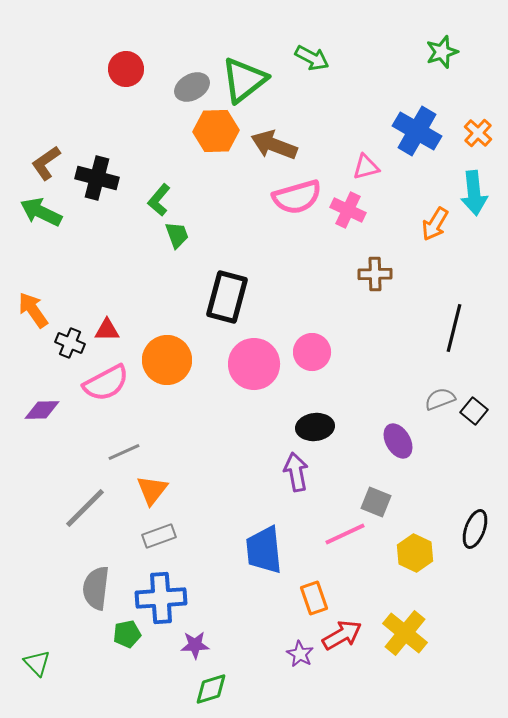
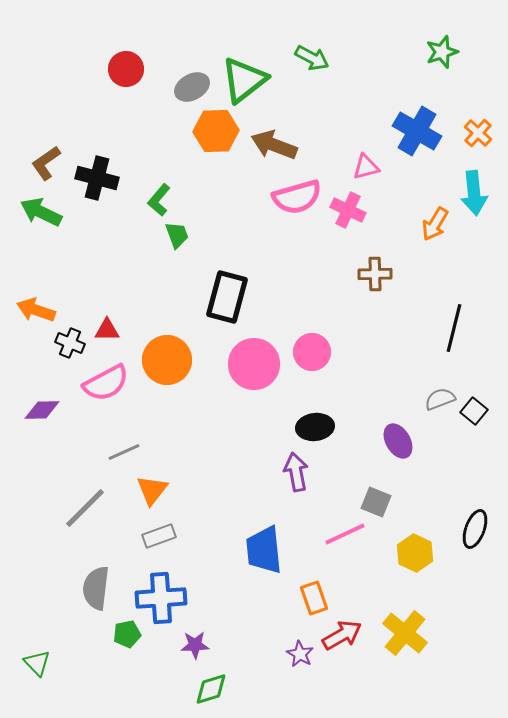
orange arrow at (33, 310): moved 3 px right; rotated 36 degrees counterclockwise
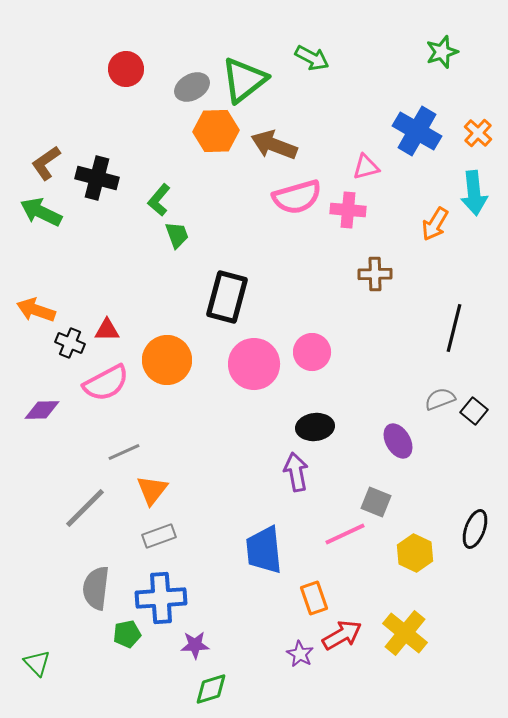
pink cross at (348, 210): rotated 20 degrees counterclockwise
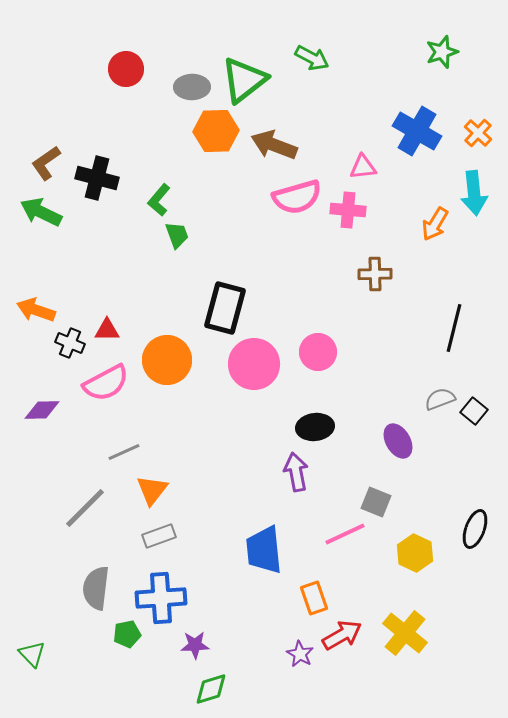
gray ellipse at (192, 87): rotated 28 degrees clockwise
pink triangle at (366, 167): moved 3 px left; rotated 8 degrees clockwise
black rectangle at (227, 297): moved 2 px left, 11 px down
pink circle at (312, 352): moved 6 px right
green triangle at (37, 663): moved 5 px left, 9 px up
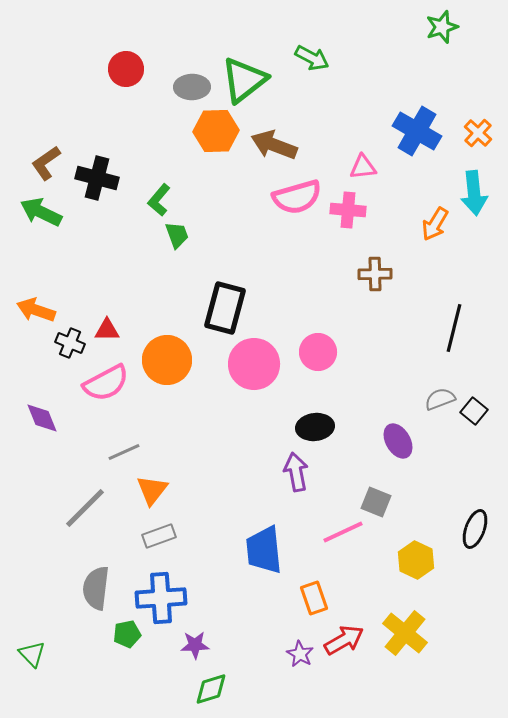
green star at (442, 52): moved 25 px up
purple diamond at (42, 410): moved 8 px down; rotated 69 degrees clockwise
pink line at (345, 534): moved 2 px left, 2 px up
yellow hexagon at (415, 553): moved 1 px right, 7 px down
red arrow at (342, 635): moved 2 px right, 5 px down
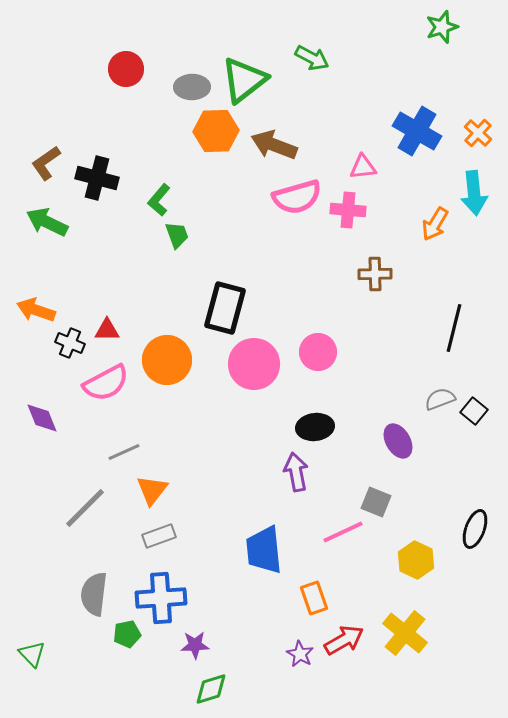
green arrow at (41, 212): moved 6 px right, 10 px down
gray semicircle at (96, 588): moved 2 px left, 6 px down
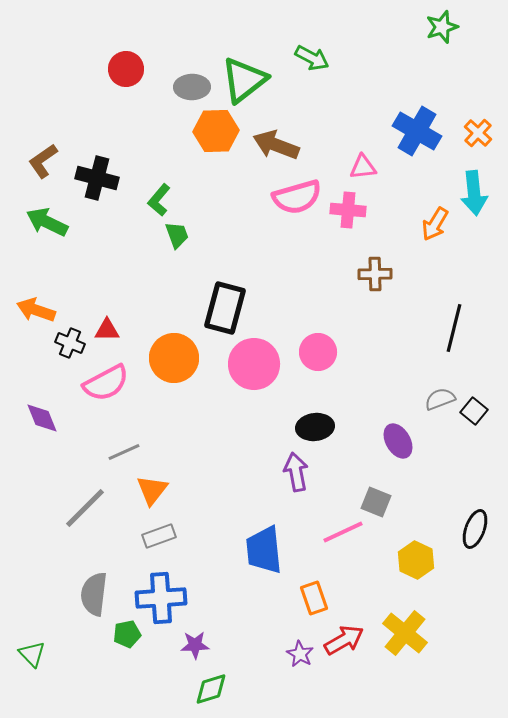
brown arrow at (274, 145): moved 2 px right
brown L-shape at (46, 163): moved 3 px left, 2 px up
orange circle at (167, 360): moved 7 px right, 2 px up
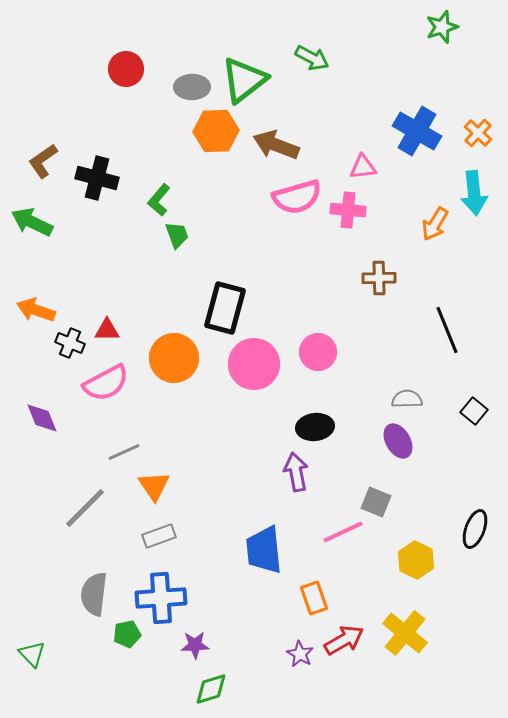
green arrow at (47, 222): moved 15 px left
brown cross at (375, 274): moved 4 px right, 4 px down
black line at (454, 328): moved 7 px left, 2 px down; rotated 36 degrees counterclockwise
gray semicircle at (440, 399): moved 33 px left; rotated 20 degrees clockwise
orange triangle at (152, 490): moved 2 px right, 4 px up; rotated 12 degrees counterclockwise
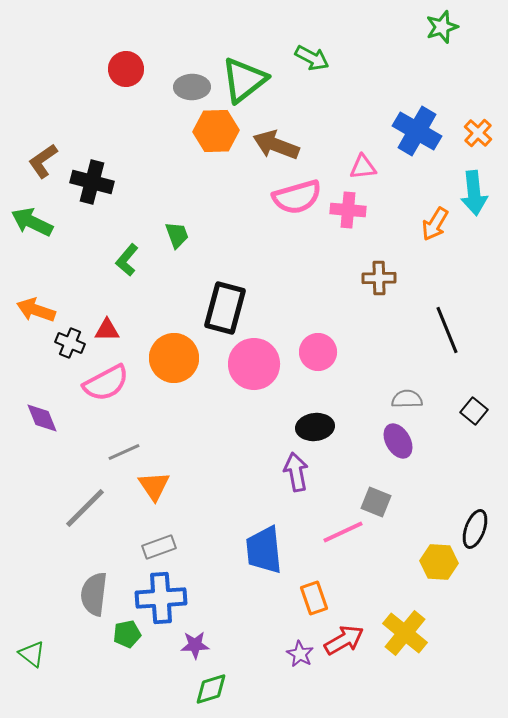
black cross at (97, 178): moved 5 px left, 4 px down
green L-shape at (159, 200): moved 32 px left, 60 px down
gray rectangle at (159, 536): moved 11 px down
yellow hexagon at (416, 560): moved 23 px right, 2 px down; rotated 21 degrees counterclockwise
green triangle at (32, 654): rotated 8 degrees counterclockwise
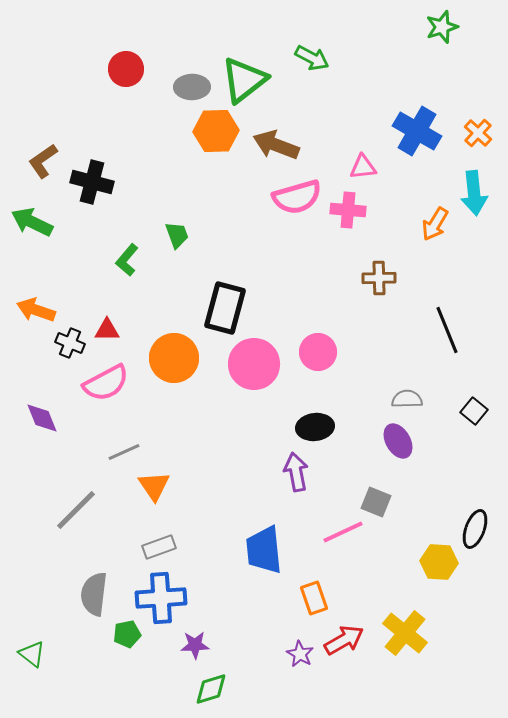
gray line at (85, 508): moved 9 px left, 2 px down
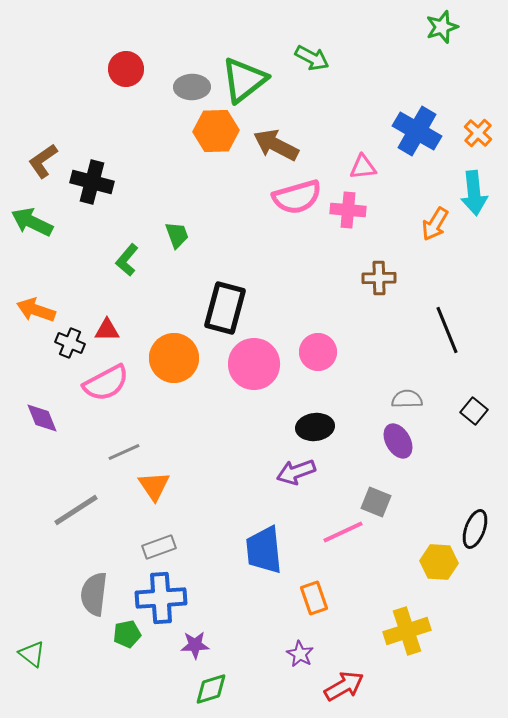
brown arrow at (276, 145): rotated 6 degrees clockwise
purple arrow at (296, 472): rotated 99 degrees counterclockwise
gray line at (76, 510): rotated 12 degrees clockwise
yellow cross at (405, 633): moved 2 px right, 2 px up; rotated 33 degrees clockwise
red arrow at (344, 640): moved 46 px down
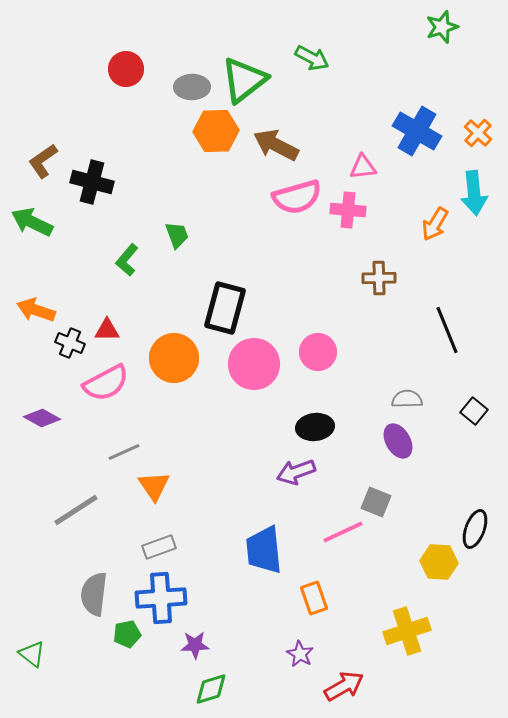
purple diamond at (42, 418): rotated 39 degrees counterclockwise
